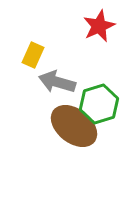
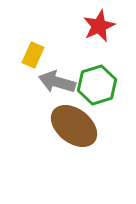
green hexagon: moved 2 px left, 19 px up
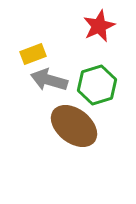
yellow rectangle: moved 1 px up; rotated 45 degrees clockwise
gray arrow: moved 8 px left, 2 px up
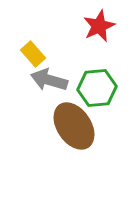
yellow rectangle: rotated 70 degrees clockwise
green hexagon: moved 3 px down; rotated 12 degrees clockwise
brown ellipse: rotated 18 degrees clockwise
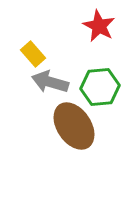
red star: rotated 20 degrees counterclockwise
gray arrow: moved 1 px right, 2 px down
green hexagon: moved 3 px right, 1 px up
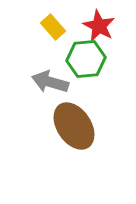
yellow rectangle: moved 20 px right, 27 px up
green hexagon: moved 14 px left, 28 px up
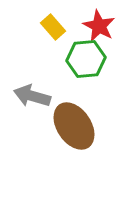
gray arrow: moved 18 px left, 14 px down
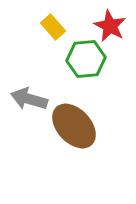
red star: moved 11 px right
gray arrow: moved 3 px left, 3 px down
brown ellipse: rotated 9 degrees counterclockwise
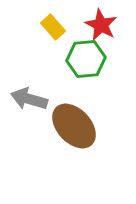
red star: moved 9 px left, 1 px up
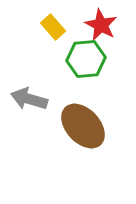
brown ellipse: moved 9 px right
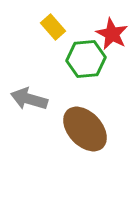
red star: moved 11 px right, 9 px down
brown ellipse: moved 2 px right, 3 px down
